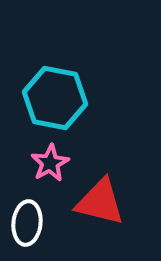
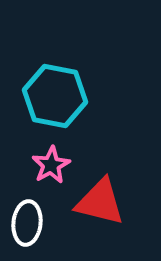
cyan hexagon: moved 2 px up
pink star: moved 1 px right, 2 px down
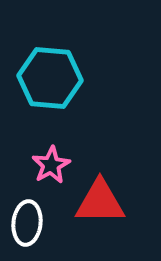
cyan hexagon: moved 5 px left, 18 px up; rotated 6 degrees counterclockwise
red triangle: rotated 14 degrees counterclockwise
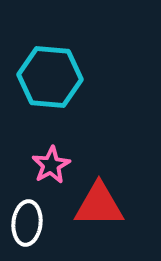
cyan hexagon: moved 1 px up
red triangle: moved 1 px left, 3 px down
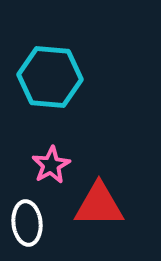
white ellipse: rotated 12 degrees counterclockwise
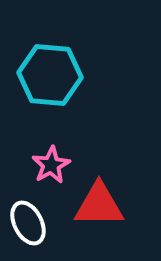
cyan hexagon: moved 2 px up
white ellipse: moved 1 px right; rotated 21 degrees counterclockwise
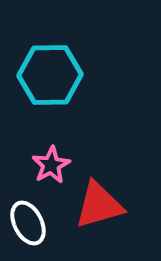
cyan hexagon: rotated 6 degrees counterclockwise
red triangle: rotated 16 degrees counterclockwise
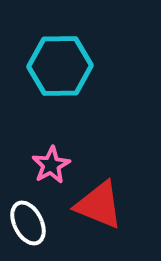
cyan hexagon: moved 10 px right, 9 px up
red triangle: rotated 38 degrees clockwise
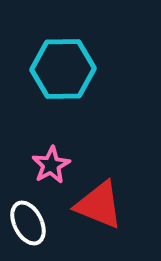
cyan hexagon: moved 3 px right, 3 px down
